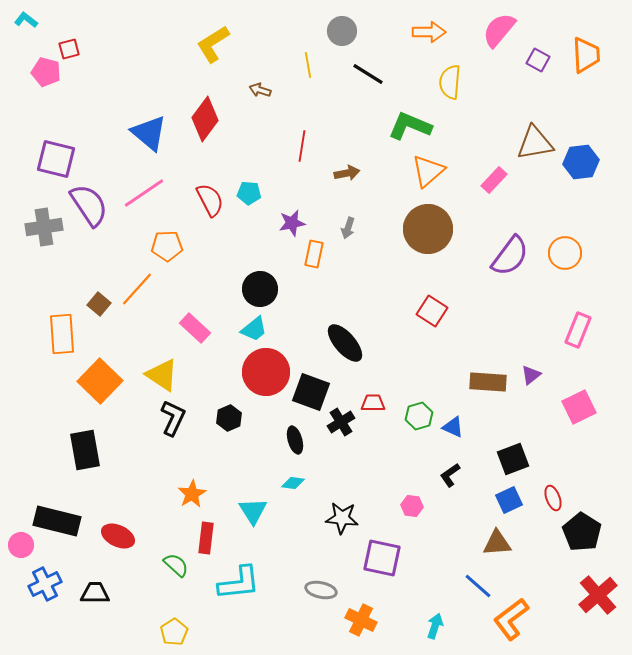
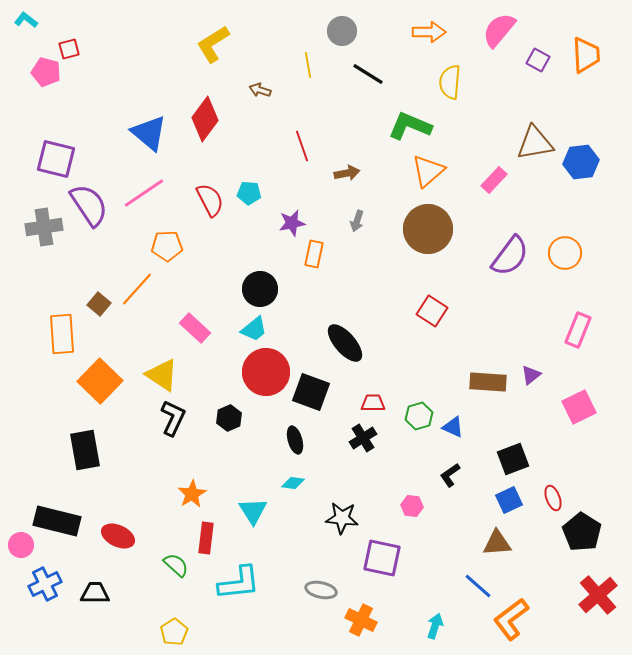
red line at (302, 146): rotated 28 degrees counterclockwise
gray arrow at (348, 228): moved 9 px right, 7 px up
black cross at (341, 422): moved 22 px right, 16 px down
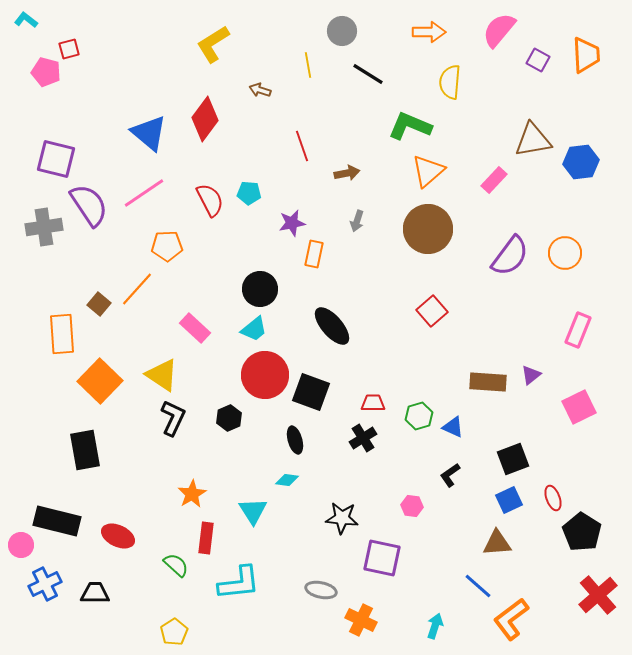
brown triangle at (535, 143): moved 2 px left, 3 px up
red square at (432, 311): rotated 16 degrees clockwise
black ellipse at (345, 343): moved 13 px left, 17 px up
red circle at (266, 372): moved 1 px left, 3 px down
cyan diamond at (293, 483): moved 6 px left, 3 px up
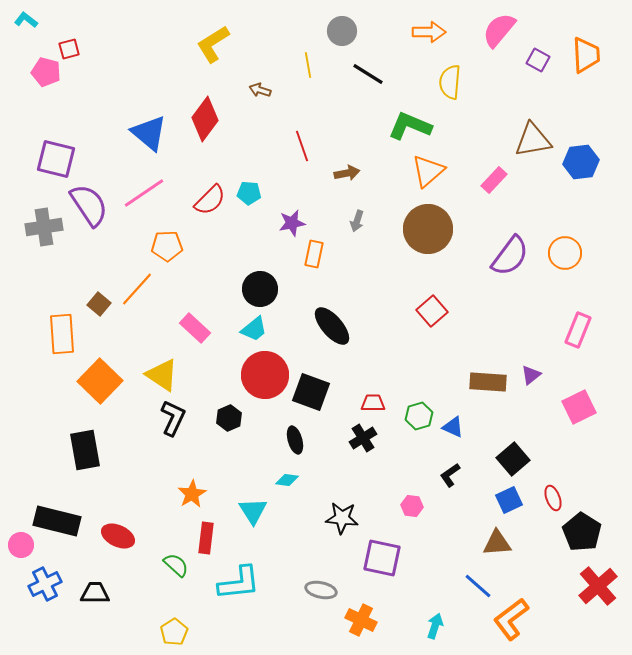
red semicircle at (210, 200): rotated 72 degrees clockwise
black square at (513, 459): rotated 20 degrees counterclockwise
red cross at (598, 595): moved 9 px up
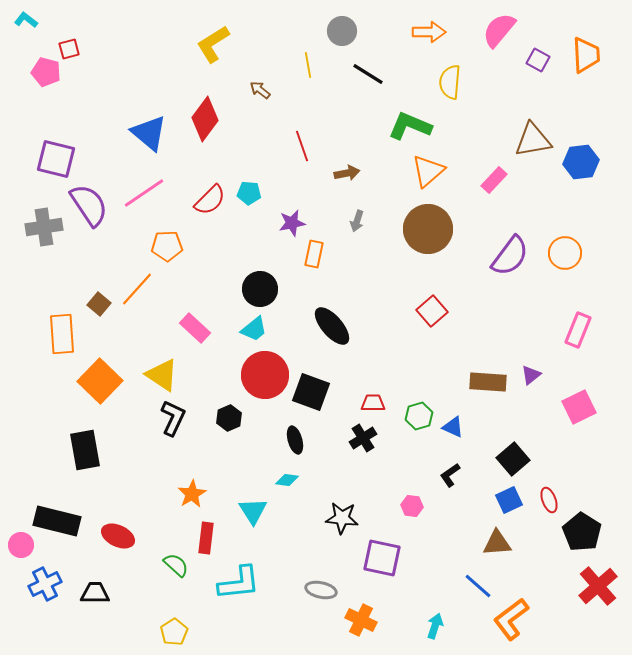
brown arrow at (260, 90): rotated 20 degrees clockwise
red ellipse at (553, 498): moved 4 px left, 2 px down
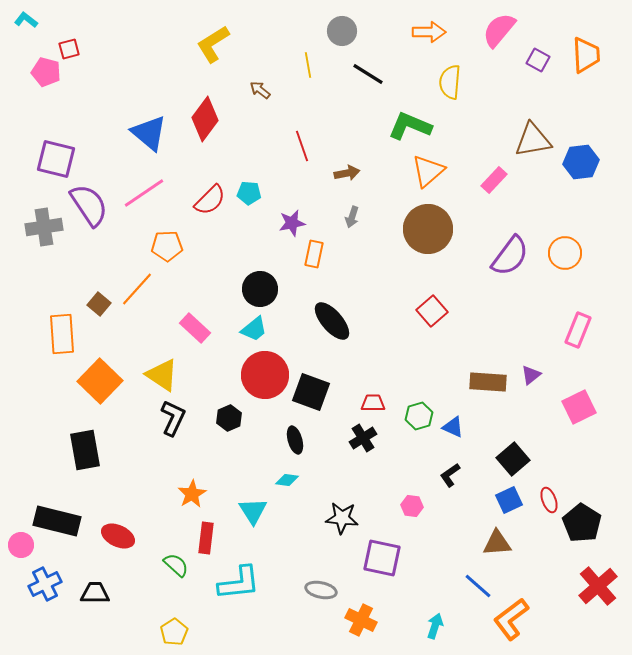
gray arrow at (357, 221): moved 5 px left, 4 px up
black ellipse at (332, 326): moved 5 px up
black pentagon at (582, 532): moved 9 px up
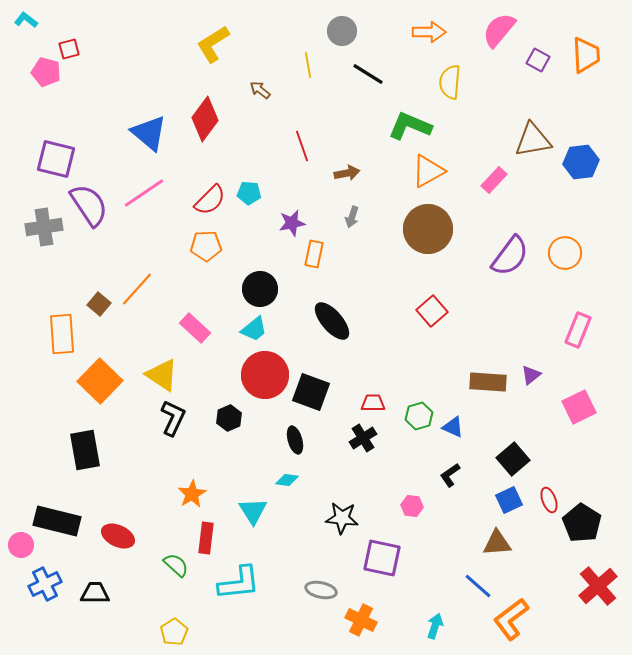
orange triangle at (428, 171): rotated 12 degrees clockwise
orange pentagon at (167, 246): moved 39 px right
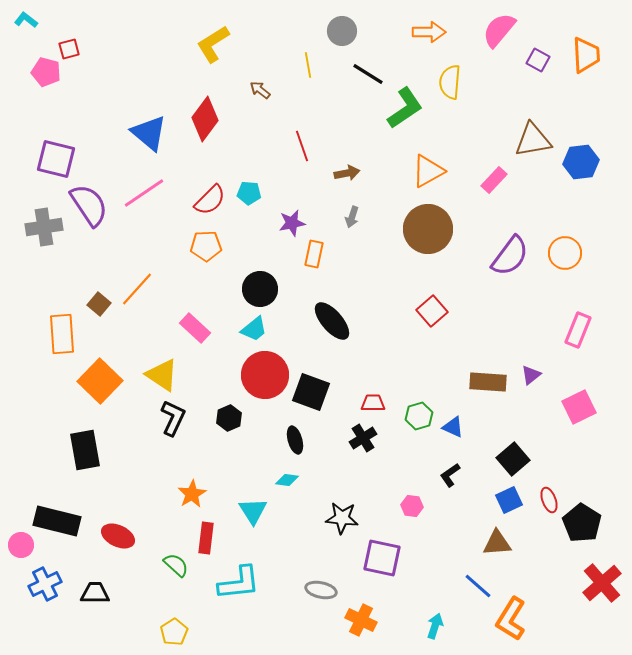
green L-shape at (410, 126): moved 5 px left, 18 px up; rotated 123 degrees clockwise
red cross at (598, 586): moved 4 px right, 3 px up
orange L-shape at (511, 619): rotated 21 degrees counterclockwise
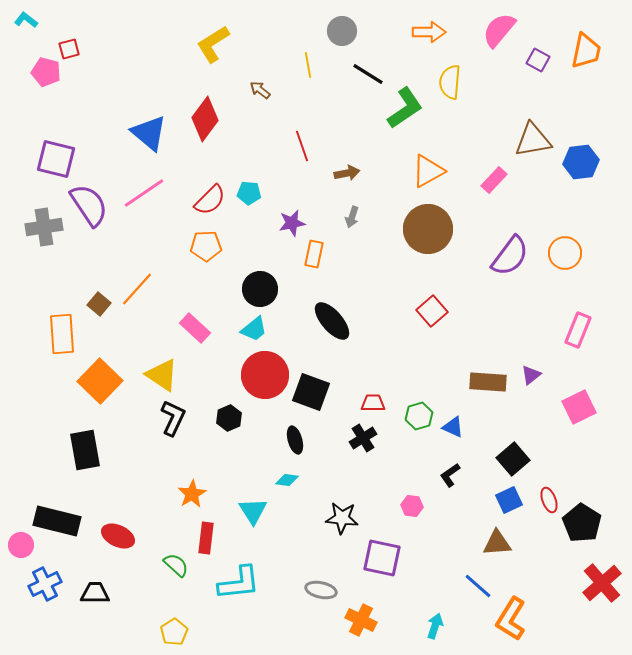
orange trapezoid at (586, 55): moved 4 px up; rotated 15 degrees clockwise
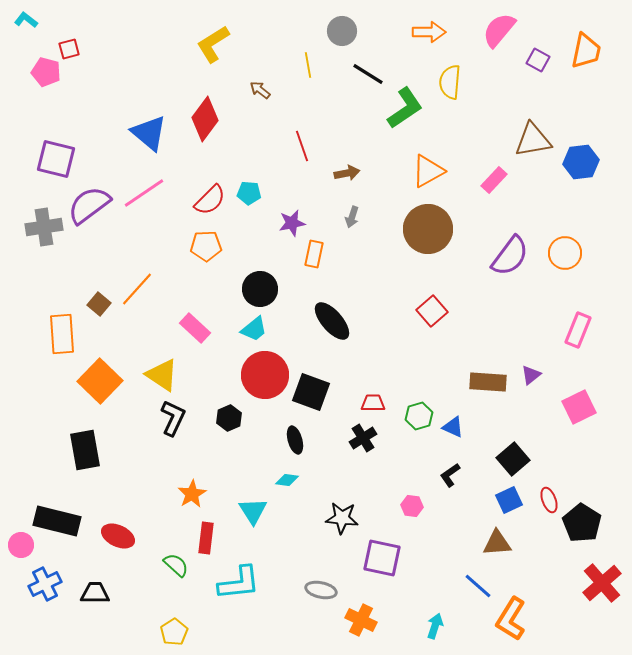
purple semicircle at (89, 205): rotated 93 degrees counterclockwise
